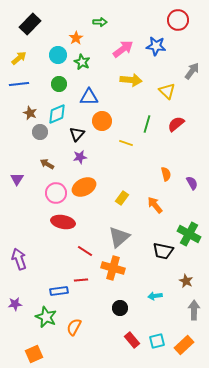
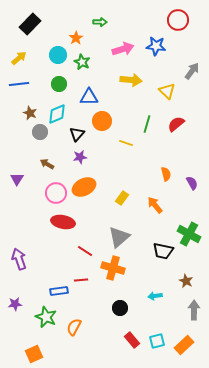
pink arrow at (123, 49): rotated 20 degrees clockwise
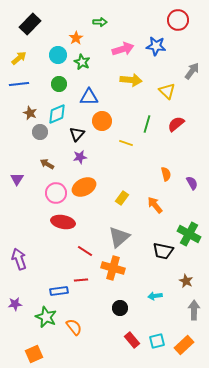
orange semicircle at (74, 327): rotated 114 degrees clockwise
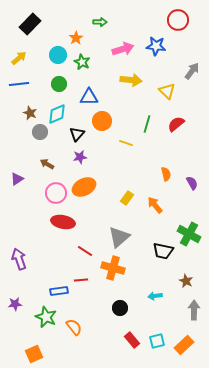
purple triangle at (17, 179): rotated 24 degrees clockwise
yellow rectangle at (122, 198): moved 5 px right
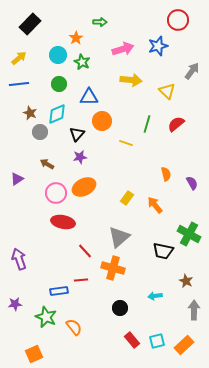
blue star at (156, 46): moved 2 px right; rotated 24 degrees counterclockwise
red line at (85, 251): rotated 14 degrees clockwise
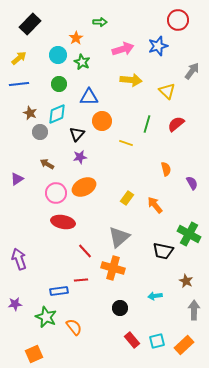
orange semicircle at (166, 174): moved 5 px up
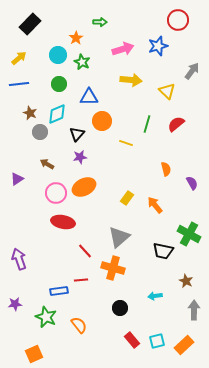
orange semicircle at (74, 327): moved 5 px right, 2 px up
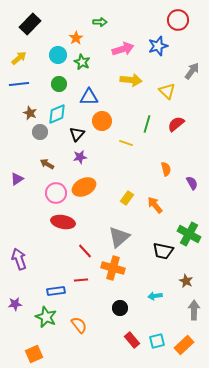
blue rectangle at (59, 291): moved 3 px left
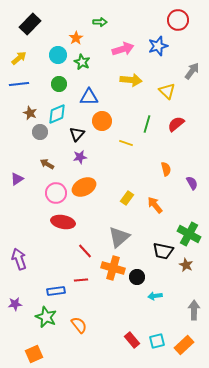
brown star at (186, 281): moved 16 px up
black circle at (120, 308): moved 17 px right, 31 px up
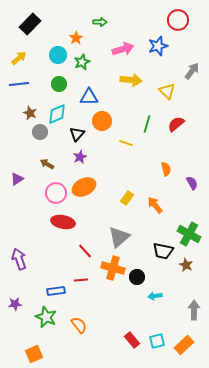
green star at (82, 62): rotated 21 degrees clockwise
purple star at (80, 157): rotated 16 degrees counterclockwise
